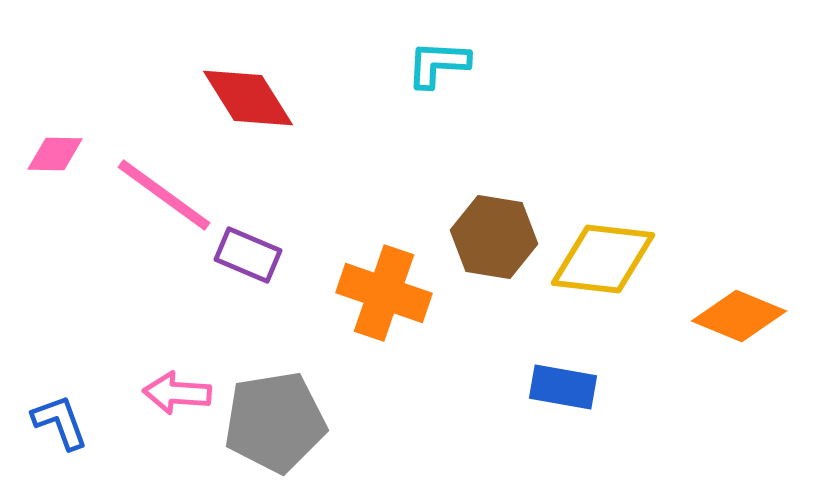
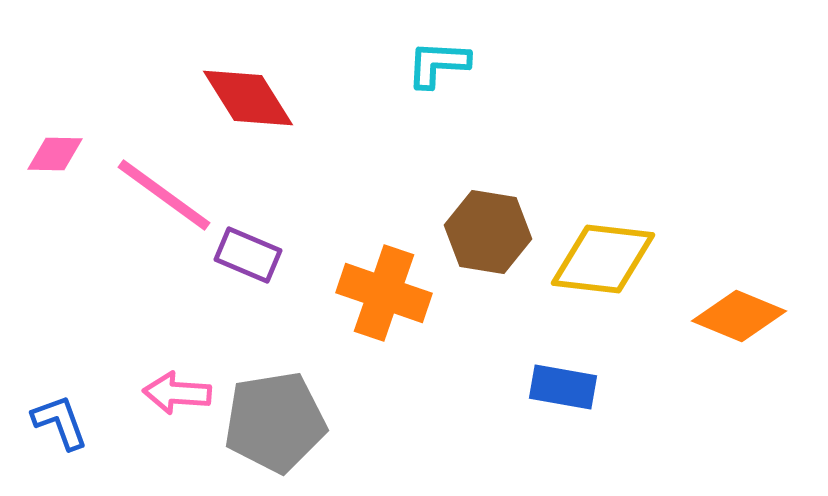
brown hexagon: moved 6 px left, 5 px up
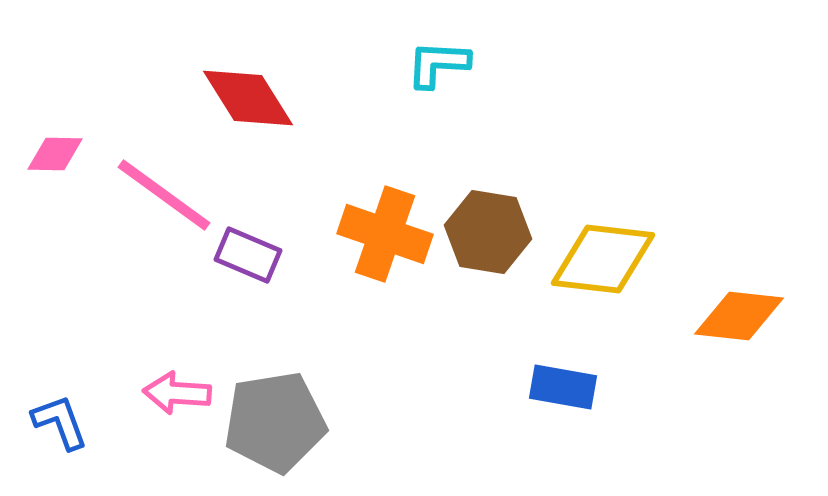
orange cross: moved 1 px right, 59 px up
orange diamond: rotated 16 degrees counterclockwise
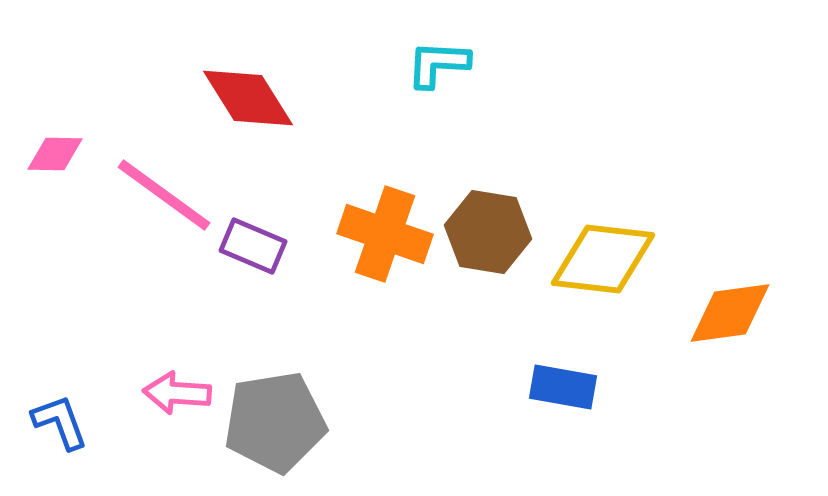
purple rectangle: moved 5 px right, 9 px up
orange diamond: moved 9 px left, 3 px up; rotated 14 degrees counterclockwise
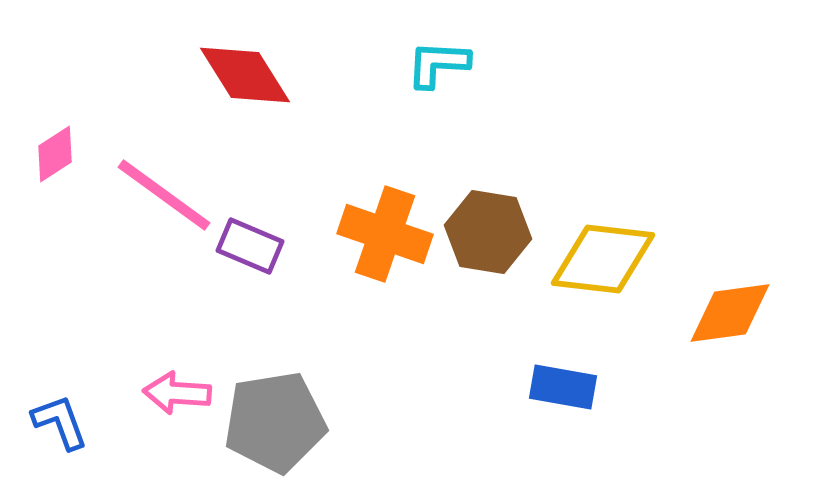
red diamond: moved 3 px left, 23 px up
pink diamond: rotated 34 degrees counterclockwise
purple rectangle: moved 3 px left
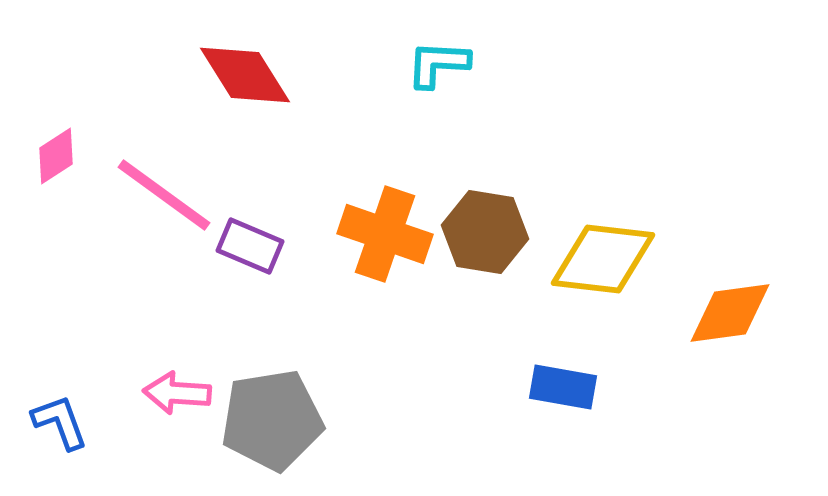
pink diamond: moved 1 px right, 2 px down
brown hexagon: moved 3 px left
gray pentagon: moved 3 px left, 2 px up
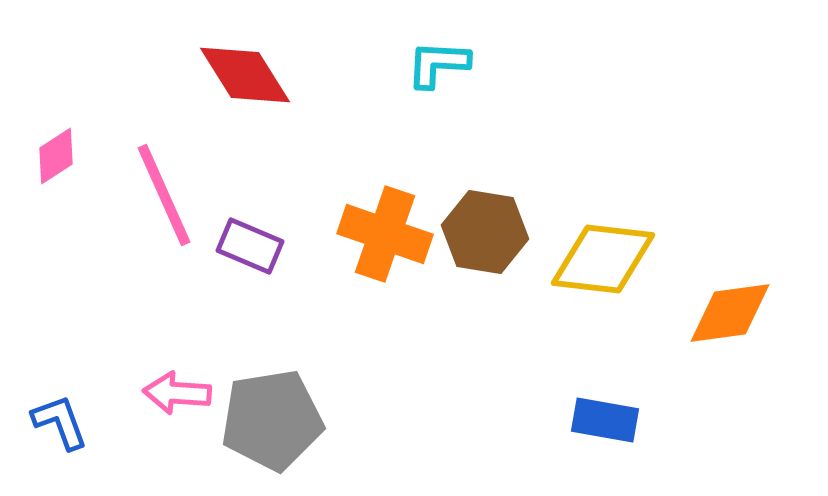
pink line: rotated 30 degrees clockwise
blue rectangle: moved 42 px right, 33 px down
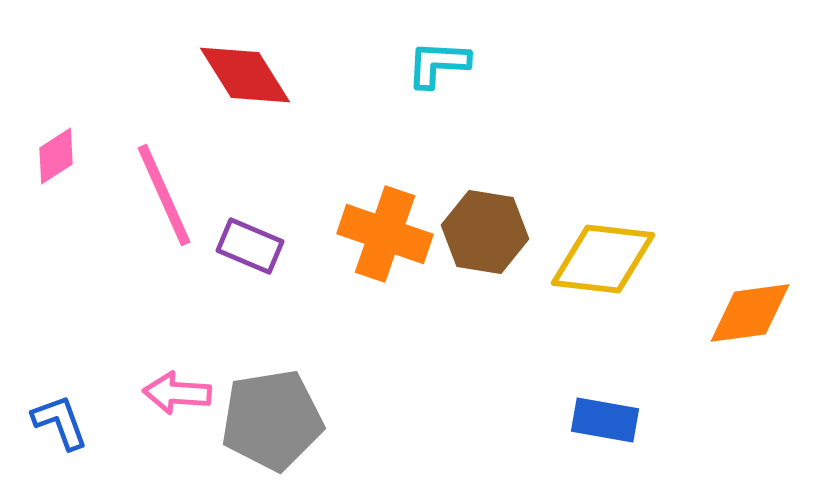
orange diamond: moved 20 px right
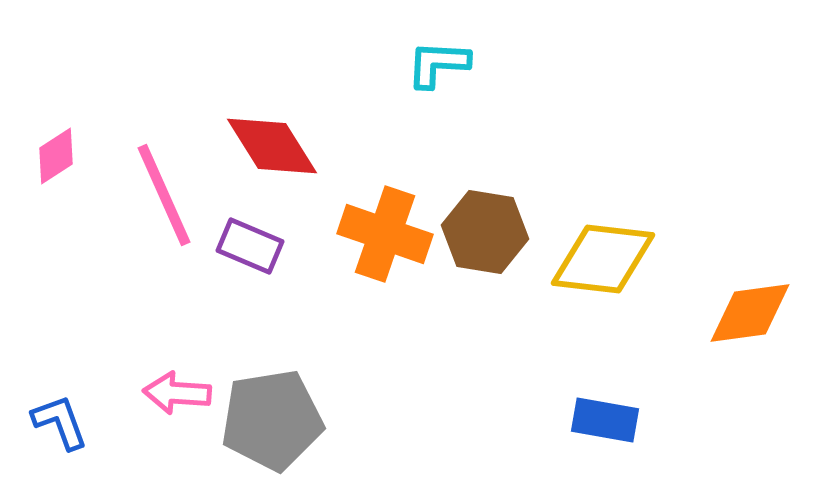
red diamond: moved 27 px right, 71 px down
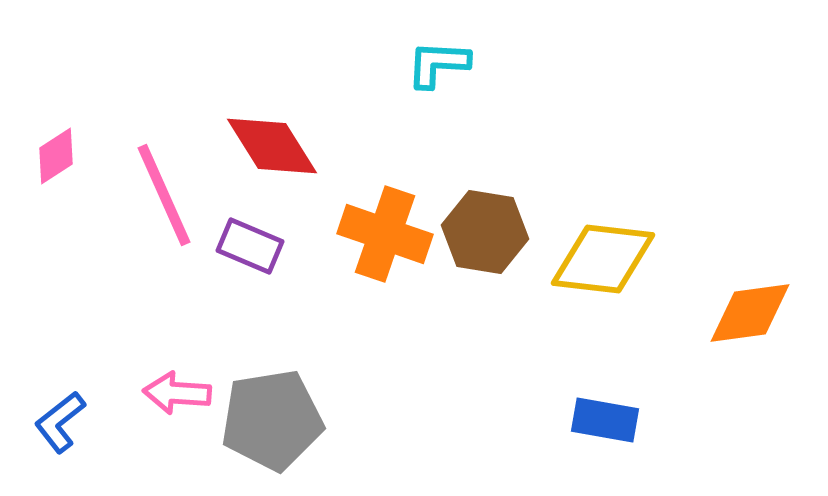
blue L-shape: rotated 108 degrees counterclockwise
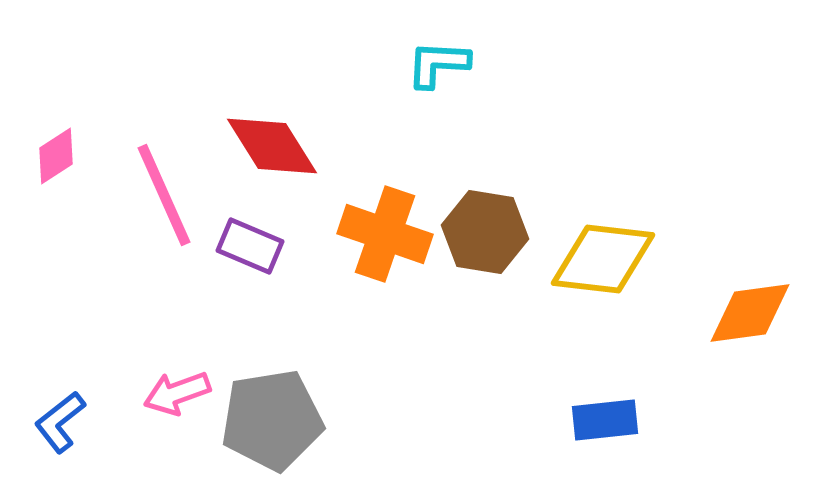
pink arrow: rotated 24 degrees counterclockwise
blue rectangle: rotated 16 degrees counterclockwise
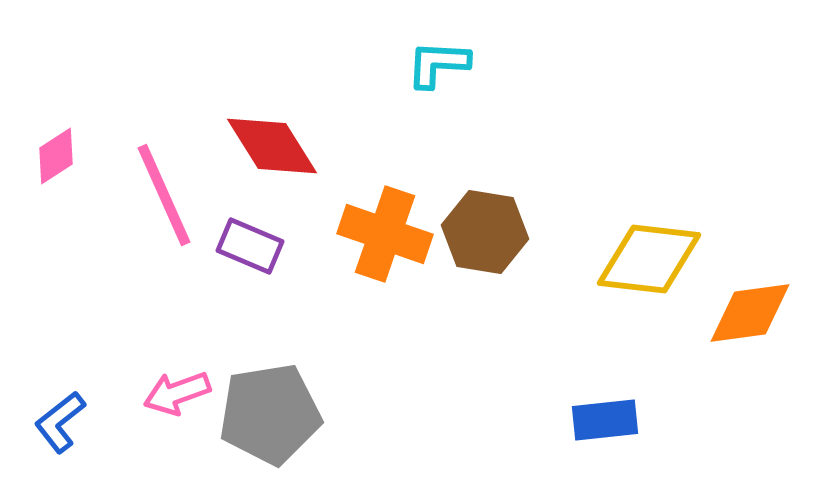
yellow diamond: moved 46 px right
gray pentagon: moved 2 px left, 6 px up
